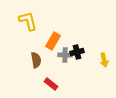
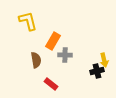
black cross: moved 20 px right, 19 px down
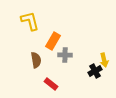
yellow L-shape: moved 2 px right
black cross: moved 2 px left; rotated 16 degrees counterclockwise
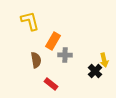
black cross: rotated 16 degrees counterclockwise
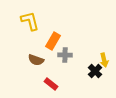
brown semicircle: rotated 119 degrees clockwise
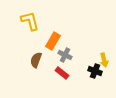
gray cross: rotated 24 degrees clockwise
brown semicircle: rotated 91 degrees clockwise
black cross: rotated 24 degrees counterclockwise
red rectangle: moved 11 px right, 11 px up
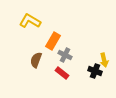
yellow L-shape: rotated 45 degrees counterclockwise
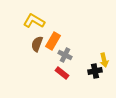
yellow L-shape: moved 4 px right
brown semicircle: moved 1 px right, 16 px up
black cross: rotated 32 degrees counterclockwise
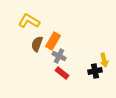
yellow L-shape: moved 5 px left
gray cross: moved 6 px left, 1 px down
